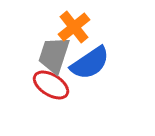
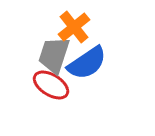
blue semicircle: moved 3 px left
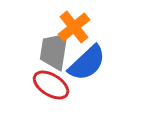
gray trapezoid: moved 4 px up; rotated 9 degrees counterclockwise
blue semicircle: rotated 9 degrees counterclockwise
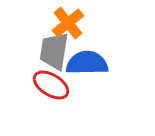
orange cross: moved 6 px left, 4 px up
blue semicircle: rotated 138 degrees counterclockwise
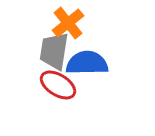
red ellipse: moved 7 px right
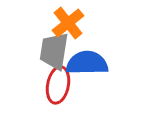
red ellipse: rotated 69 degrees clockwise
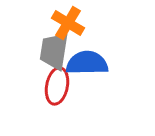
orange cross: rotated 20 degrees counterclockwise
red ellipse: moved 1 px left, 1 px down
